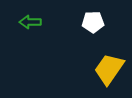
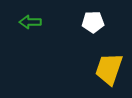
yellow trapezoid: rotated 16 degrees counterclockwise
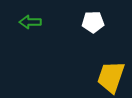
yellow trapezoid: moved 2 px right, 8 px down
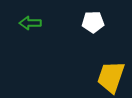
green arrow: moved 1 px down
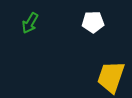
green arrow: rotated 60 degrees counterclockwise
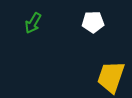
green arrow: moved 3 px right
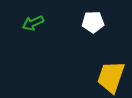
green arrow: rotated 35 degrees clockwise
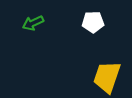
yellow trapezoid: moved 4 px left
